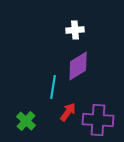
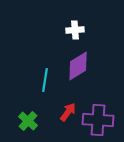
cyan line: moved 8 px left, 7 px up
green cross: moved 2 px right
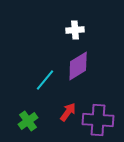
cyan line: rotated 30 degrees clockwise
green cross: rotated 12 degrees clockwise
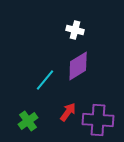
white cross: rotated 18 degrees clockwise
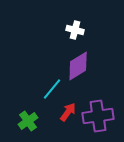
cyan line: moved 7 px right, 9 px down
purple cross: moved 4 px up; rotated 12 degrees counterclockwise
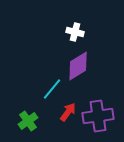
white cross: moved 2 px down
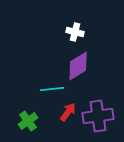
cyan line: rotated 45 degrees clockwise
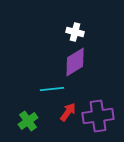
purple diamond: moved 3 px left, 4 px up
